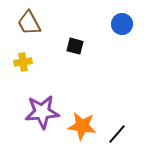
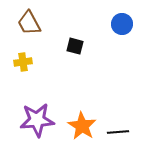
purple star: moved 5 px left, 8 px down
orange star: rotated 24 degrees clockwise
black line: moved 1 px right, 2 px up; rotated 45 degrees clockwise
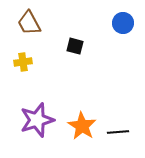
blue circle: moved 1 px right, 1 px up
purple star: rotated 12 degrees counterclockwise
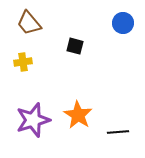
brown trapezoid: rotated 12 degrees counterclockwise
purple star: moved 4 px left
orange star: moved 4 px left, 11 px up
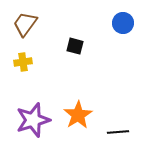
brown trapezoid: moved 4 px left, 1 px down; rotated 76 degrees clockwise
orange star: rotated 8 degrees clockwise
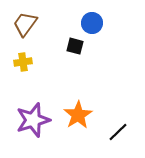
blue circle: moved 31 px left
black line: rotated 40 degrees counterclockwise
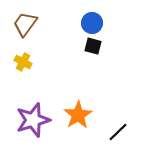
black square: moved 18 px right
yellow cross: rotated 36 degrees clockwise
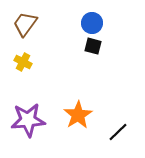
purple star: moved 5 px left; rotated 12 degrees clockwise
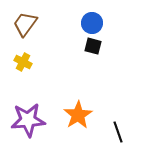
black line: rotated 65 degrees counterclockwise
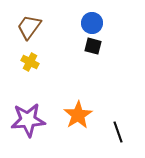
brown trapezoid: moved 4 px right, 3 px down
yellow cross: moved 7 px right
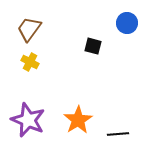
blue circle: moved 35 px right
brown trapezoid: moved 2 px down
orange star: moved 5 px down
purple star: rotated 28 degrees clockwise
black line: moved 2 px down; rotated 75 degrees counterclockwise
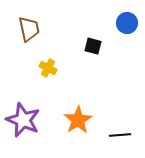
brown trapezoid: rotated 132 degrees clockwise
yellow cross: moved 18 px right, 6 px down
purple star: moved 5 px left
black line: moved 2 px right, 1 px down
